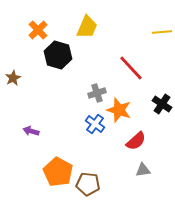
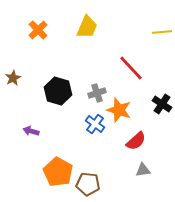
black hexagon: moved 36 px down
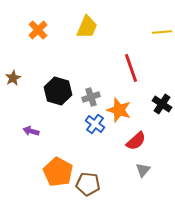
red line: rotated 24 degrees clockwise
gray cross: moved 6 px left, 4 px down
gray triangle: rotated 42 degrees counterclockwise
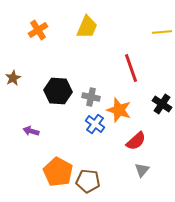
orange cross: rotated 12 degrees clockwise
black hexagon: rotated 12 degrees counterclockwise
gray cross: rotated 30 degrees clockwise
gray triangle: moved 1 px left
brown pentagon: moved 3 px up
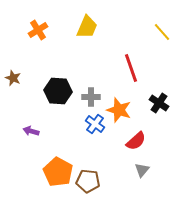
yellow line: rotated 54 degrees clockwise
brown star: rotated 21 degrees counterclockwise
gray cross: rotated 12 degrees counterclockwise
black cross: moved 3 px left, 1 px up
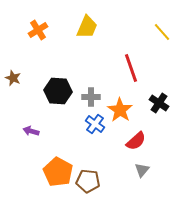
orange star: moved 1 px right; rotated 15 degrees clockwise
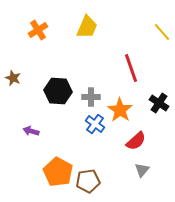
brown pentagon: rotated 15 degrees counterclockwise
